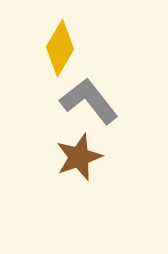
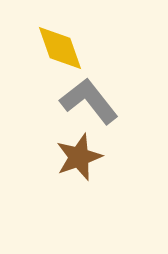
yellow diamond: rotated 50 degrees counterclockwise
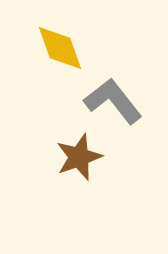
gray L-shape: moved 24 px right
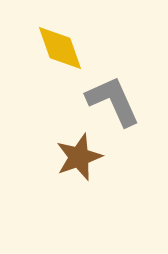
gray L-shape: rotated 14 degrees clockwise
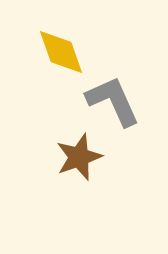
yellow diamond: moved 1 px right, 4 px down
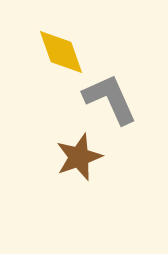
gray L-shape: moved 3 px left, 2 px up
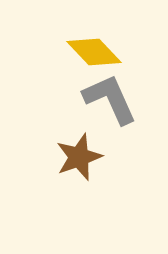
yellow diamond: moved 33 px right; rotated 24 degrees counterclockwise
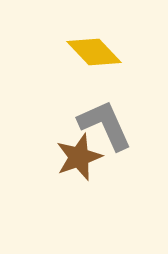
gray L-shape: moved 5 px left, 26 px down
